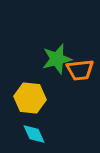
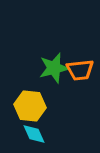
green star: moved 3 px left, 9 px down
yellow hexagon: moved 8 px down
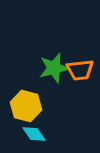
yellow hexagon: moved 4 px left; rotated 8 degrees clockwise
cyan diamond: rotated 10 degrees counterclockwise
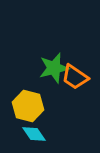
orange trapezoid: moved 5 px left, 7 px down; rotated 40 degrees clockwise
yellow hexagon: moved 2 px right
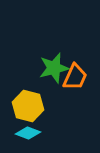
orange trapezoid: rotated 100 degrees counterclockwise
cyan diamond: moved 6 px left, 1 px up; rotated 35 degrees counterclockwise
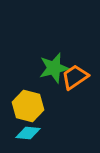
orange trapezoid: rotated 148 degrees counterclockwise
cyan diamond: rotated 15 degrees counterclockwise
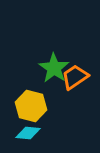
green star: rotated 24 degrees counterclockwise
yellow hexagon: moved 3 px right
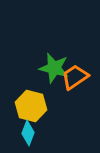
green star: rotated 20 degrees counterclockwise
cyan diamond: rotated 75 degrees counterclockwise
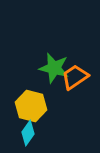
cyan diamond: rotated 15 degrees clockwise
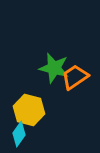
yellow hexagon: moved 2 px left, 4 px down
cyan diamond: moved 9 px left, 1 px down
